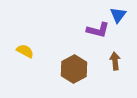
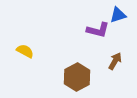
blue triangle: rotated 36 degrees clockwise
brown arrow: rotated 36 degrees clockwise
brown hexagon: moved 3 px right, 8 px down
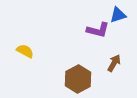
brown arrow: moved 1 px left, 2 px down
brown hexagon: moved 1 px right, 2 px down
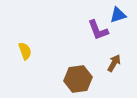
purple L-shape: rotated 55 degrees clockwise
yellow semicircle: rotated 42 degrees clockwise
brown hexagon: rotated 20 degrees clockwise
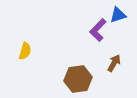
purple L-shape: rotated 65 degrees clockwise
yellow semicircle: rotated 36 degrees clockwise
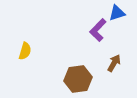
blue triangle: moved 1 px left, 2 px up
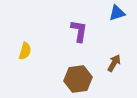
purple L-shape: moved 19 px left, 1 px down; rotated 145 degrees clockwise
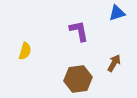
purple L-shape: rotated 20 degrees counterclockwise
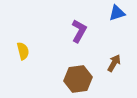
purple L-shape: rotated 40 degrees clockwise
yellow semicircle: moved 2 px left; rotated 30 degrees counterclockwise
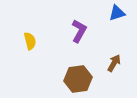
yellow semicircle: moved 7 px right, 10 px up
